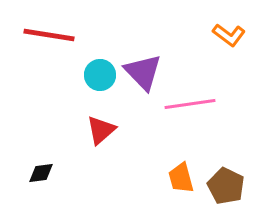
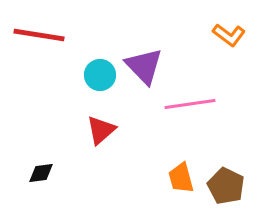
red line: moved 10 px left
purple triangle: moved 1 px right, 6 px up
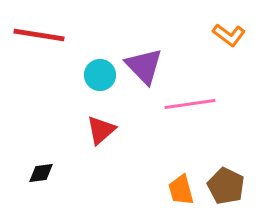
orange trapezoid: moved 12 px down
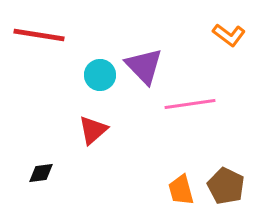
red triangle: moved 8 px left
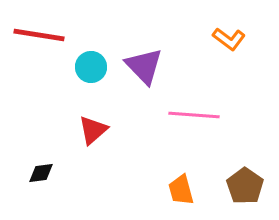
orange L-shape: moved 4 px down
cyan circle: moved 9 px left, 8 px up
pink line: moved 4 px right, 11 px down; rotated 12 degrees clockwise
brown pentagon: moved 19 px right; rotated 9 degrees clockwise
